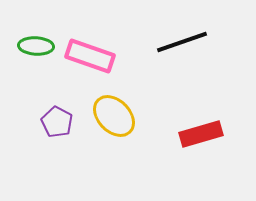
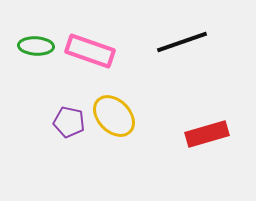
pink rectangle: moved 5 px up
purple pentagon: moved 12 px right; rotated 16 degrees counterclockwise
red rectangle: moved 6 px right
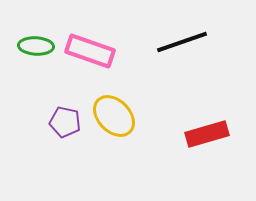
purple pentagon: moved 4 px left
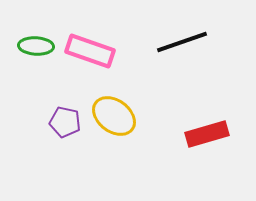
yellow ellipse: rotated 9 degrees counterclockwise
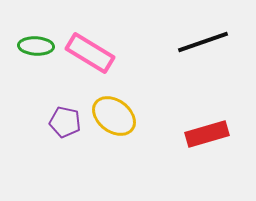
black line: moved 21 px right
pink rectangle: moved 2 px down; rotated 12 degrees clockwise
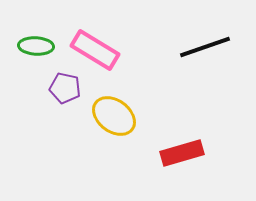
black line: moved 2 px right, 5 px down
pink rectangle: moved 5 px right, 3 px up
purple pentagon: moved 34 px up
red rectangle: moved 25 px left, 19 px down
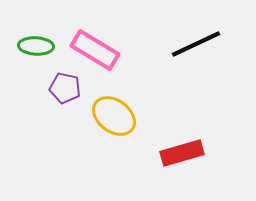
black line: moved 9 px left, 3 px up; rotated 6 degrees counterclockwise
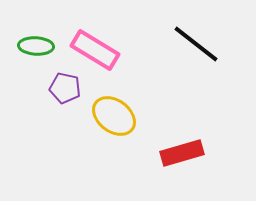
black line: rotated 63 degrees clockwise
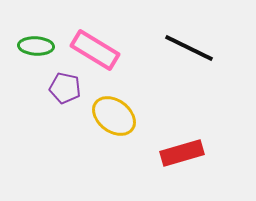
black line: moved 7 px left, 4 px down; rotated 12 degrees counterclockwise
